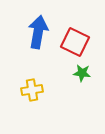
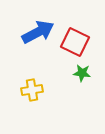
blue arrow: rotated 52 degrees clockwise
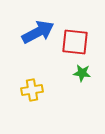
red square: rotated 20 degrees counterclockwise
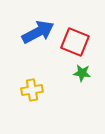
red square: rotated 16 degrees clockwise
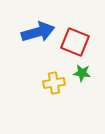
blue arrow: rotated 12 degrees clockwise
yellow cross: moved 22 px right, 7 px up
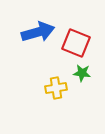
red square: moved 1 px right, 1 px down
yellow cross: moved 2 px right, 5 px down
